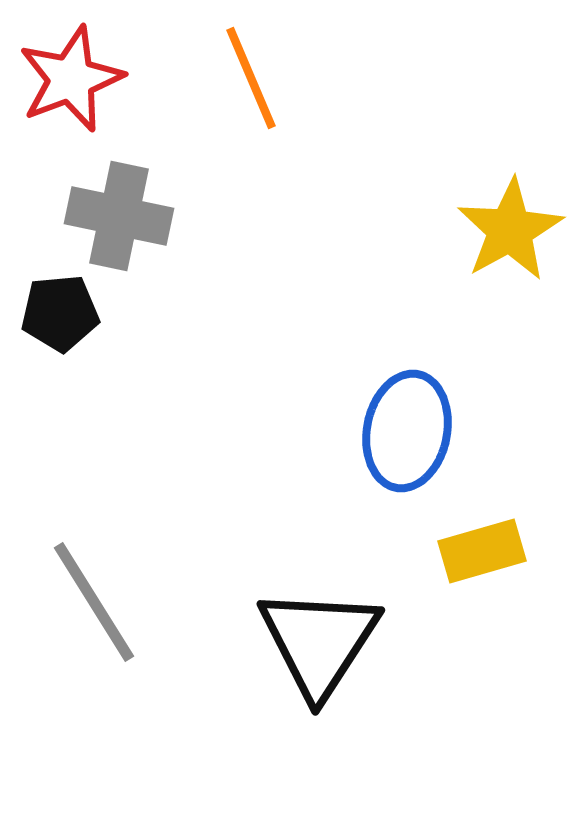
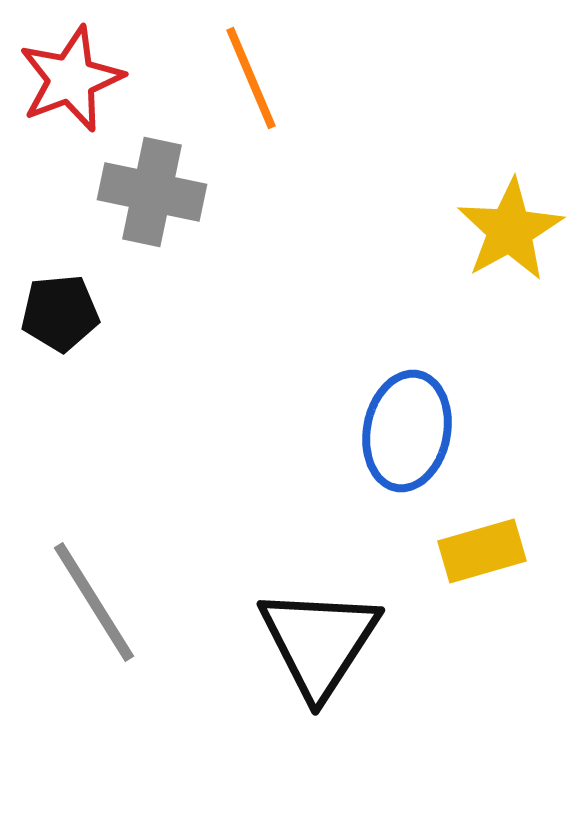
gray cross: moved 33 px right, 24 px up
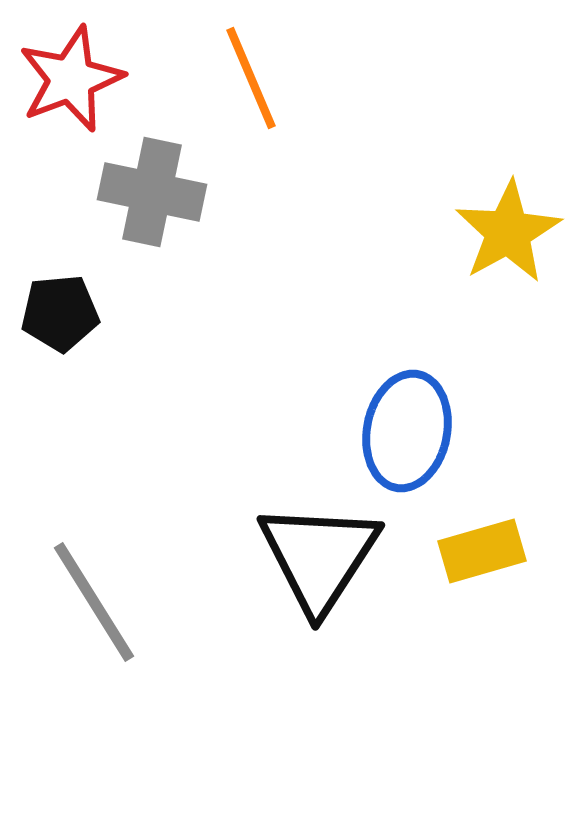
yellow star: moved 2 px left, 2 px down
black triangle: moved 85 px up
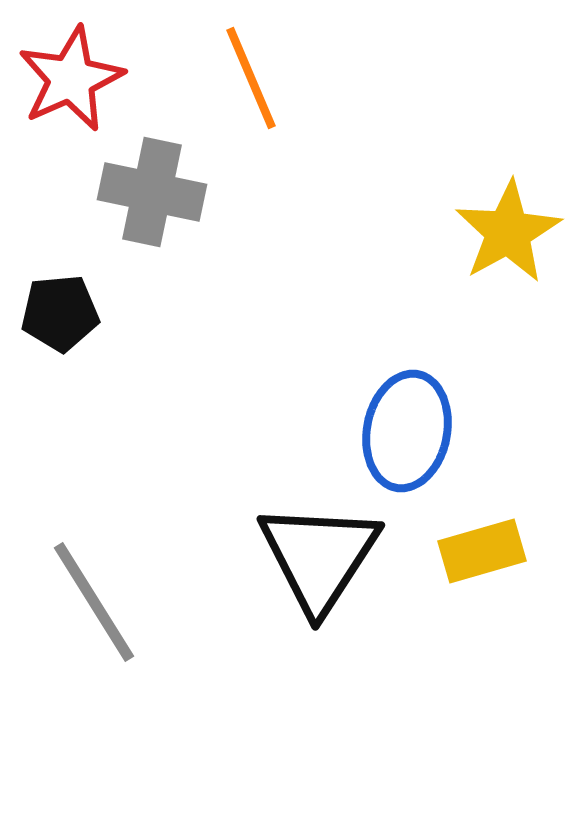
red star: rotated 3 degrees counterclockwise
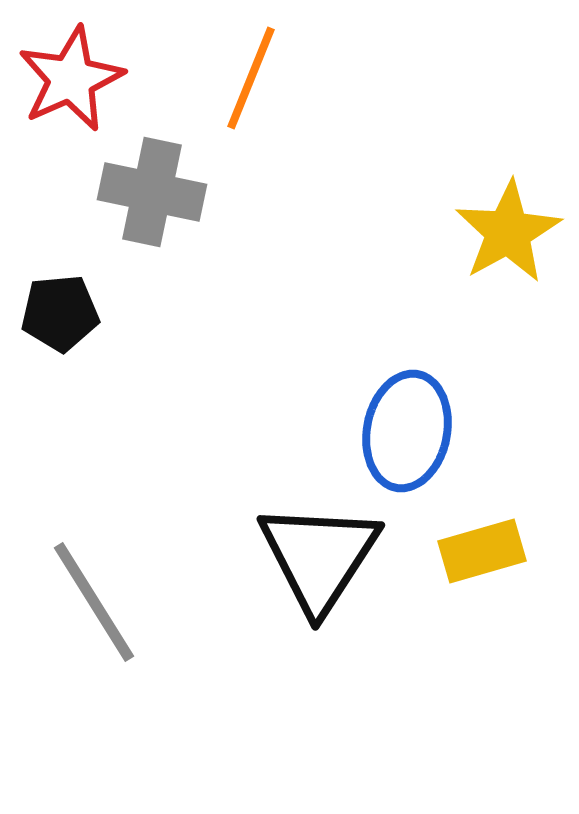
orange line: rotated 45 degrees clockwise
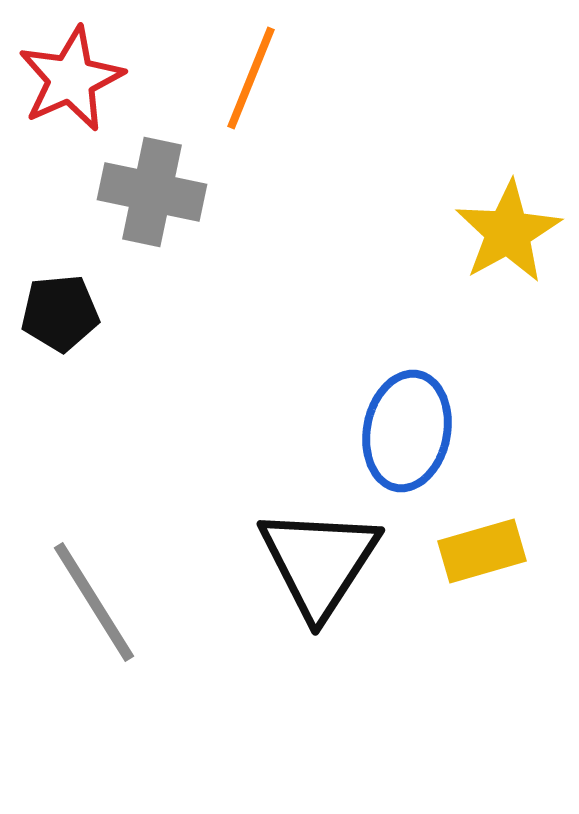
black triangle: moved 5 px down
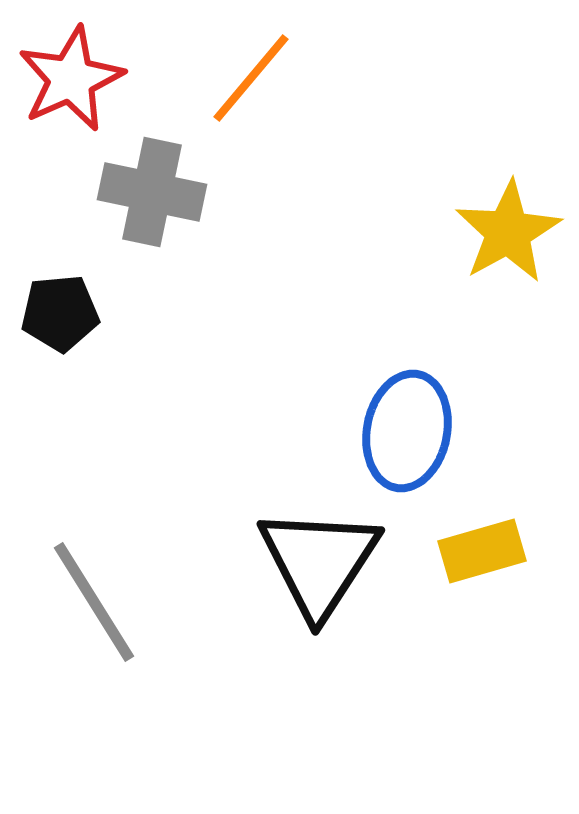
orange line: rotated 18 degrees clockwise
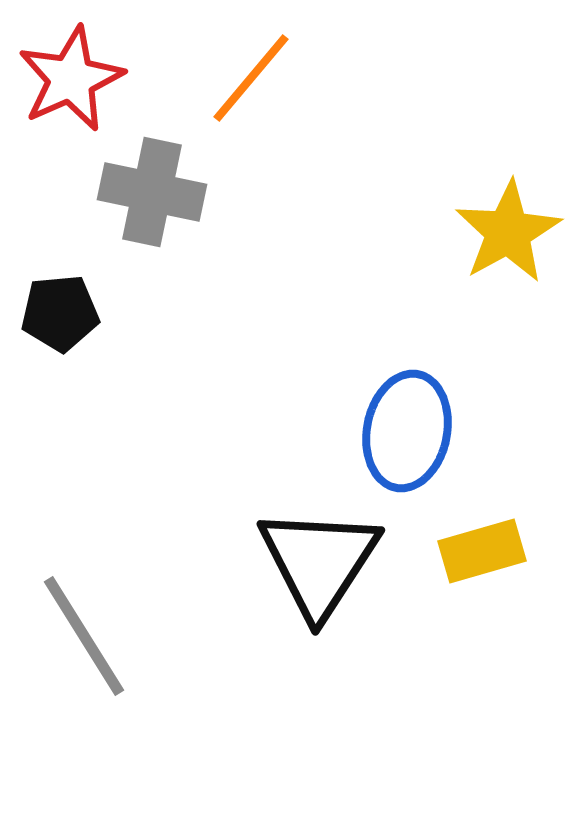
gray line: moved 10 px left, 34 px down
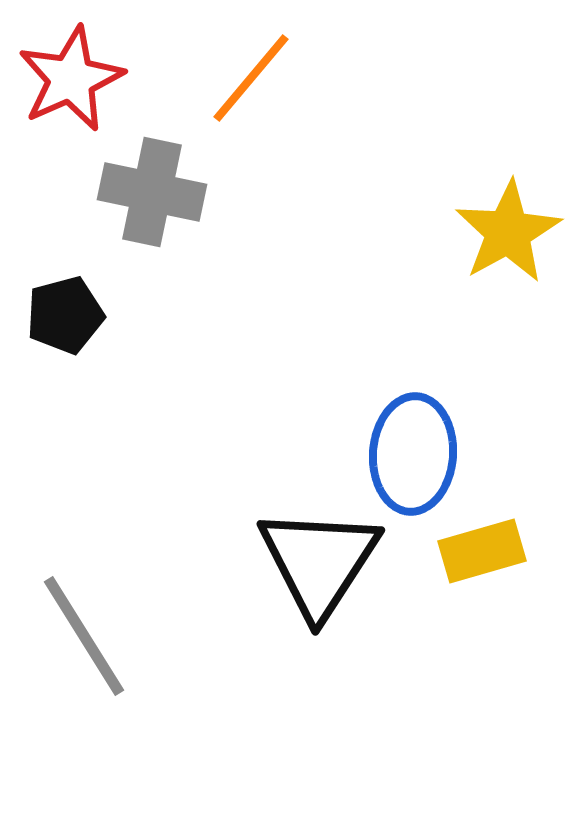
black pentagon: moved 5 px right, 2 px down; rotated 10 degrees counterclockwise
blue ellipse: moved 6 px right, 23 px down; rotated 7 degrees counterclockwise
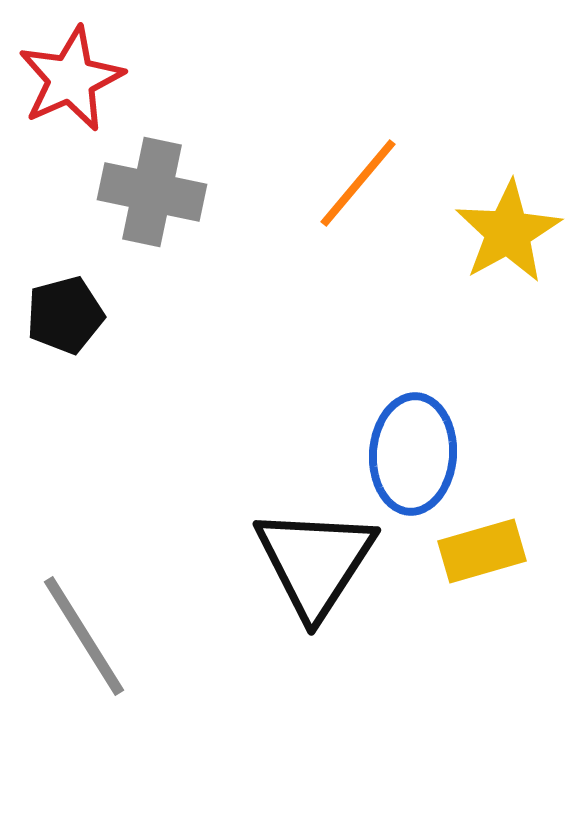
orange line: moved 107 px right, 105 px down
black triangle: moved 4 px left
